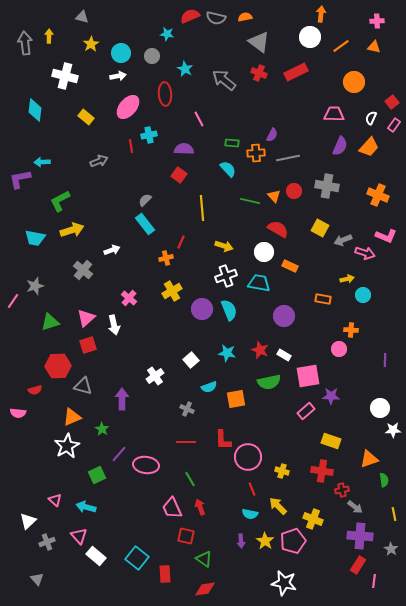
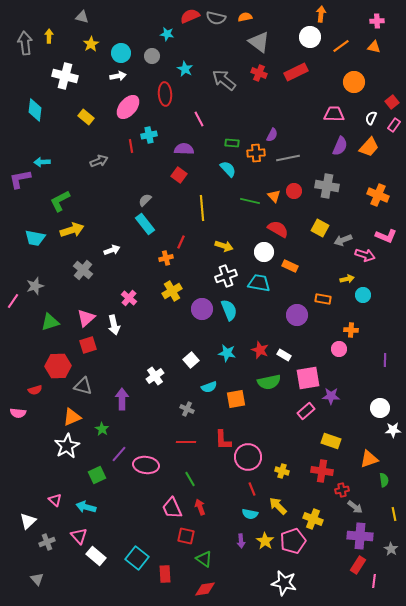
pink arrow at (365, 253): moved 2 px down
purple circle at (284, 316): moved 13 px right, 1 px up
pink square at (308, 376): moved 2 px down
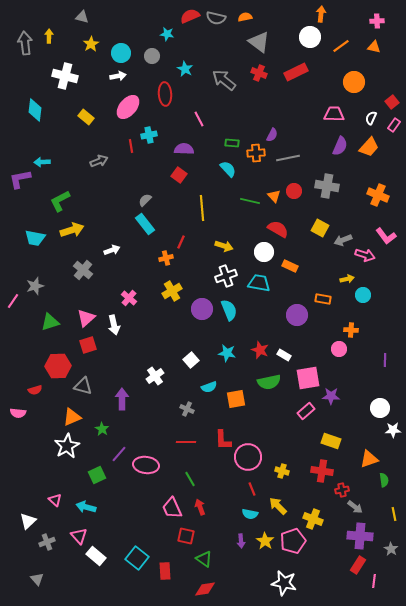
pink L-shape at (386, 236): rotated 30 degrees clockwise
red rectangle at (165, 574): moved 3 px up
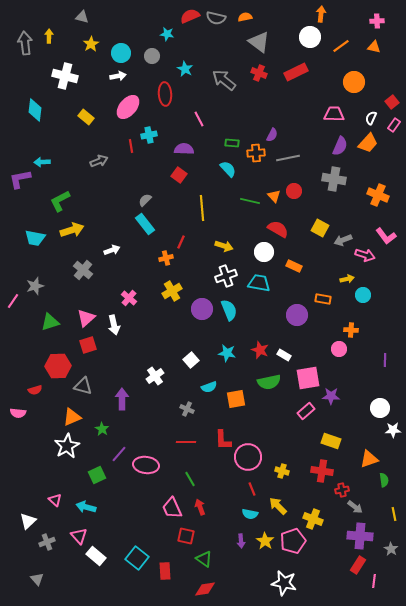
orange trapezoid at (369, 147): moved 1 px left, 4 px up
gray cross at (327, 186): moved 7 px right, 7 px up
orange rectangle at (290, 266): moved 4 px right
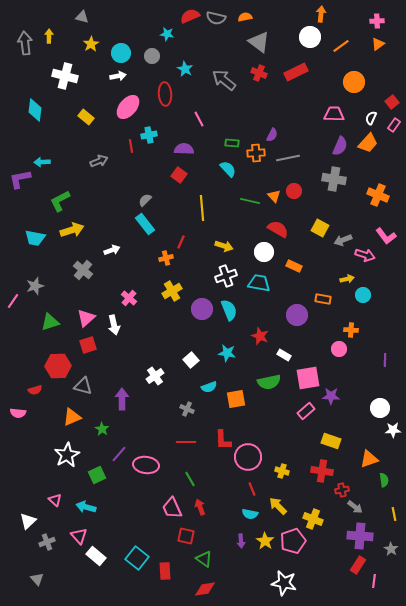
orange triangle at (374, 47): moved 4 px right, 3 px up; rotated 48 degrees counterclockwise
red star at (260, 350): moved 14 px up
white star at (67, 446): moved 9 px down
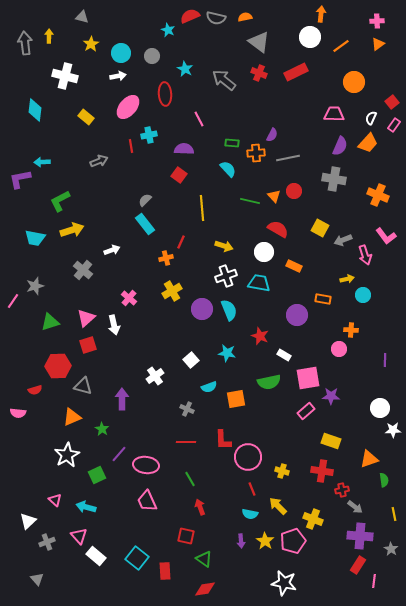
cyan star at (167, 34): moved 1 px right, 4 px up; rotated 16 degrees clockwise
pink arrow at (365, 255): rotated 54 degrees clockwise
pink trapezoid at (172, 508): moved 25 px left, 7 px up
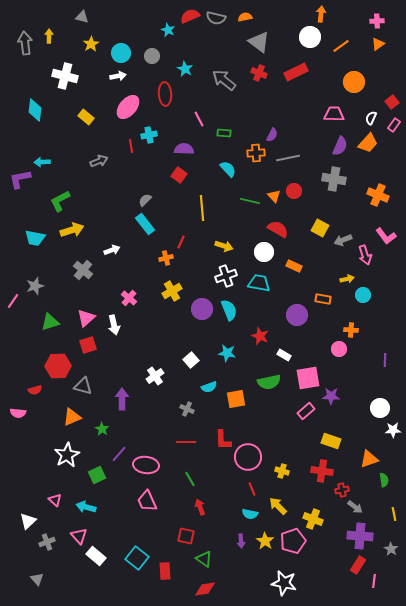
green rectangle at (232, 143): moved 8 px left, 10 px up
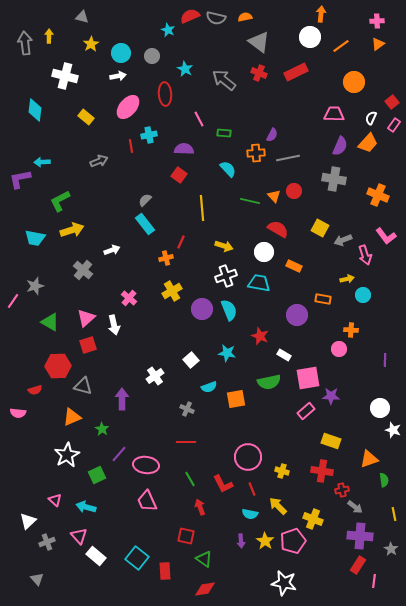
green triangle at (50, 322): rotated 48 degrees clockwise
white star at (393, 430): rotated 21 degrees clockwise
red L-shape at (223, 440): moved 44 px down; rotated 25 degrees counterclockwise
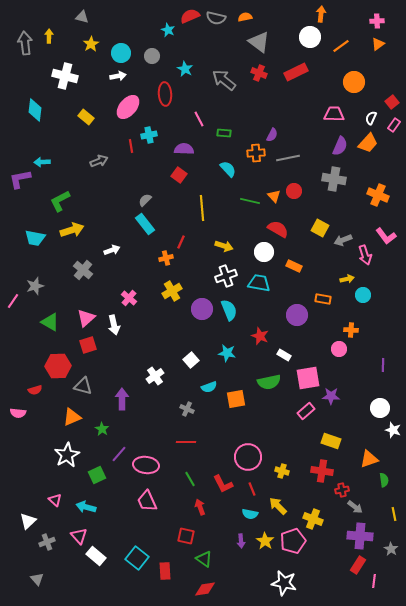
purple line at (385, 360): moved 2 px left, 5 px down
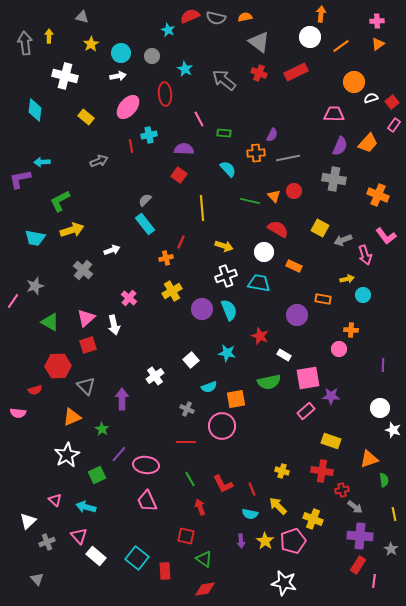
white semicircle at (371, 118): moved 20 px up; rotated 48 degrees clockwise
gray triangle at (83, 386): moved 3 px right; rotated 30 degrees clockwise
pink circle at (248, 457): moved 26 px left, 31 px up
